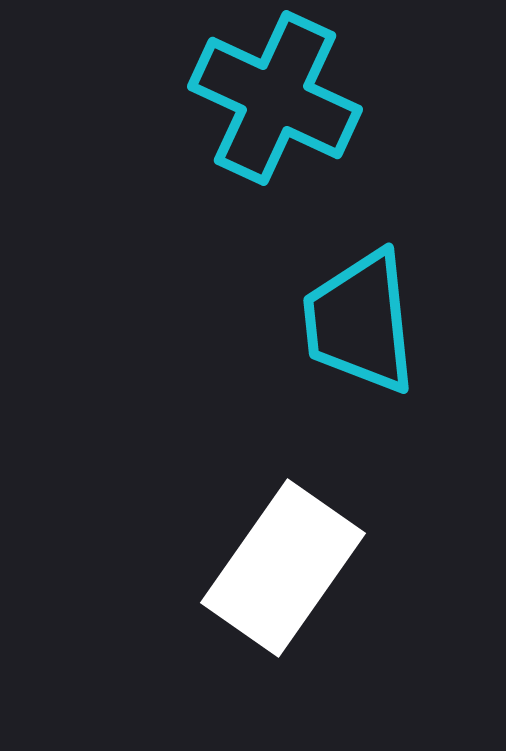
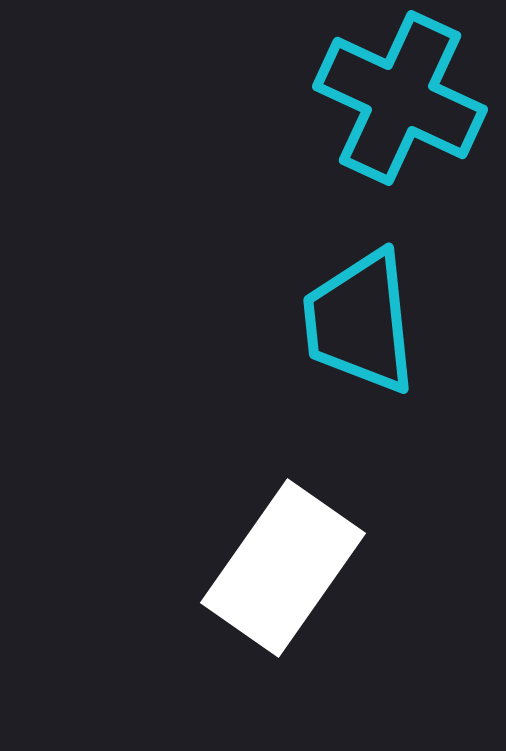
cyan cross: moved 125 px right
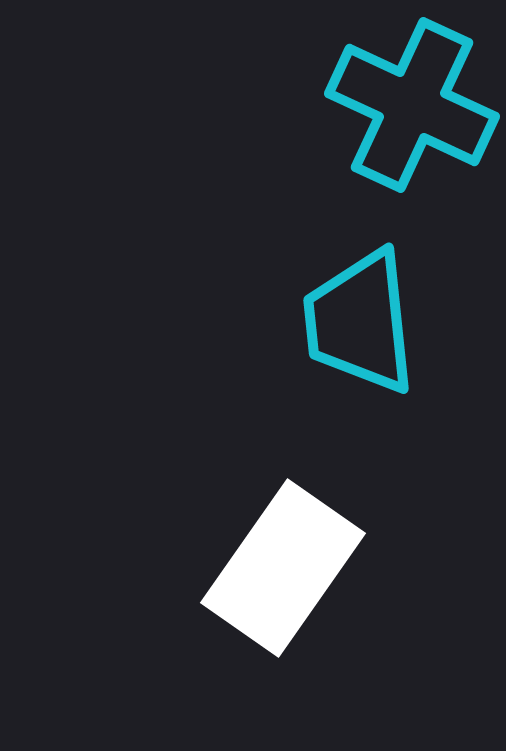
cyan cross: moved 12 px right, 7 px down
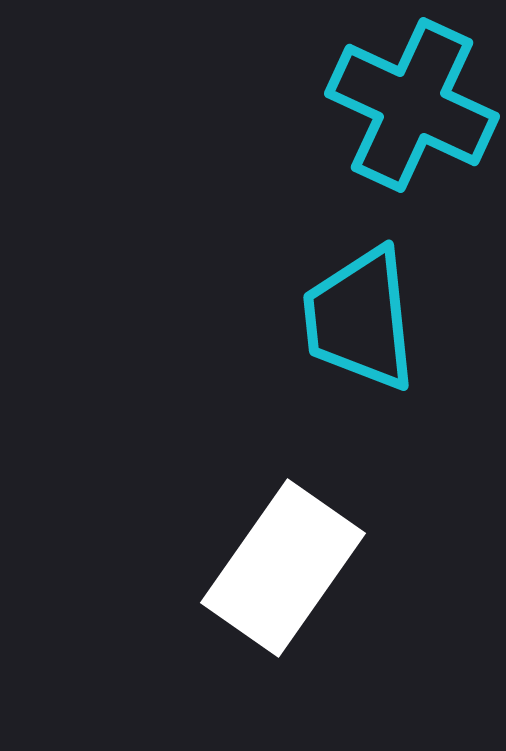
cyan trapezoid: moved 3 px up
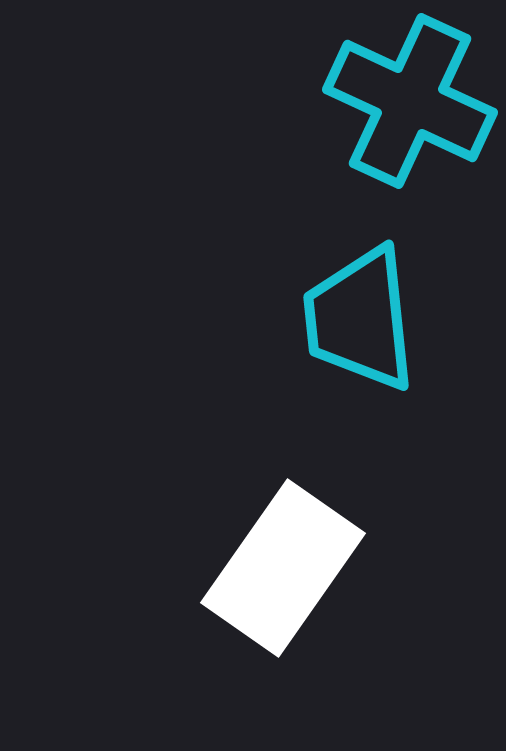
cyan cross: moved 2 px left, 4 px up
